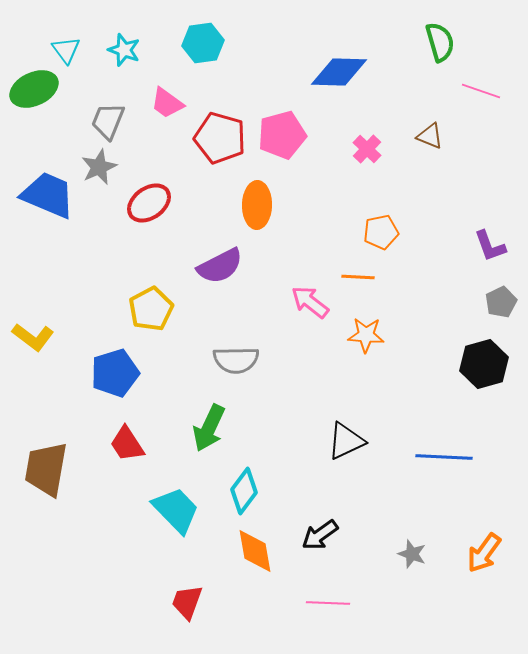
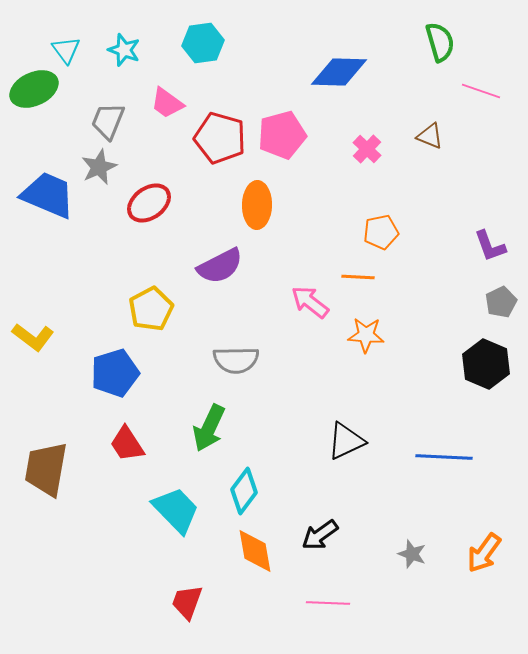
black hexagon at (484, 364): moved 2 px right; rotated 21 degrees counterclockwise
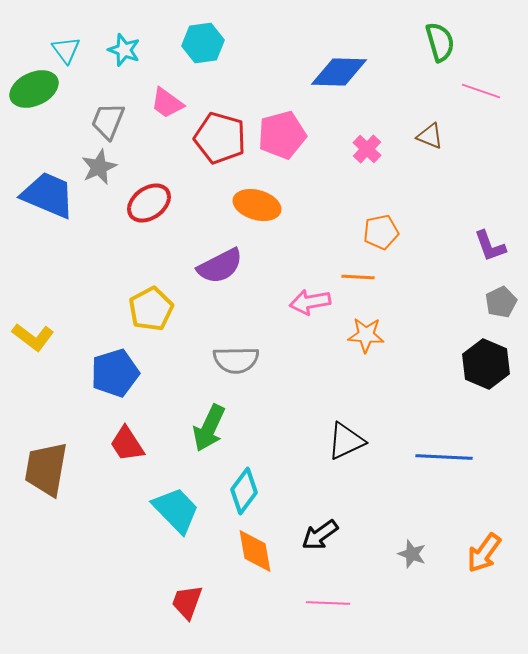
orange ellipse at (257, 205): rotated 75 degrees counterclockwise
pink arrow at (310, 302): rotated 48 degrees counterclockwise
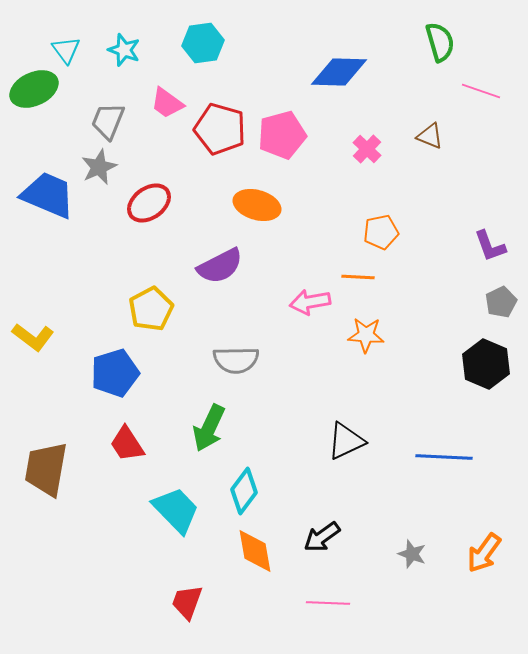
red pentagon at (220, 138): moved 9 px up
black arrow at (320, 535): moved 2 px right, 2 px down
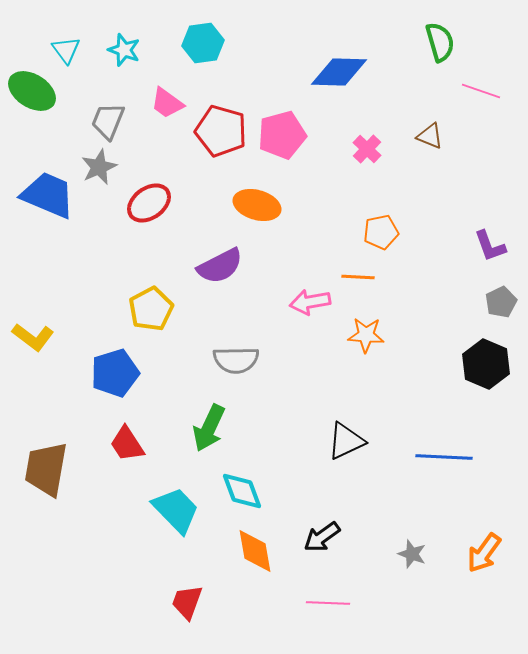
green ellipse at (34, 89): moved 2 px left, 2 px down; rotated 57 degrees clockwise
red pentagon at (220, 129): moved 1 px right, 2 px down
cyan diamond at (244, 491): moved 2 px left; rotated 57 degrees counterclockwise
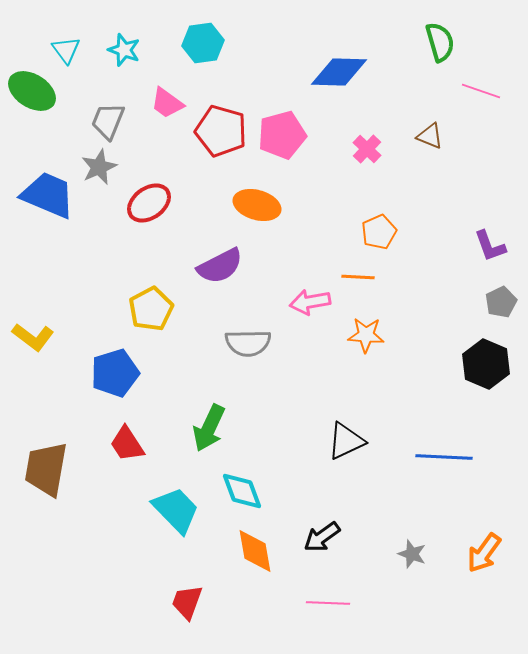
orange pentagon at (381, 232): moved 2 px left; rotated 12 degrees counterclockwise
gray semicircle at (236, 360): moved 12 px right, 17 px up
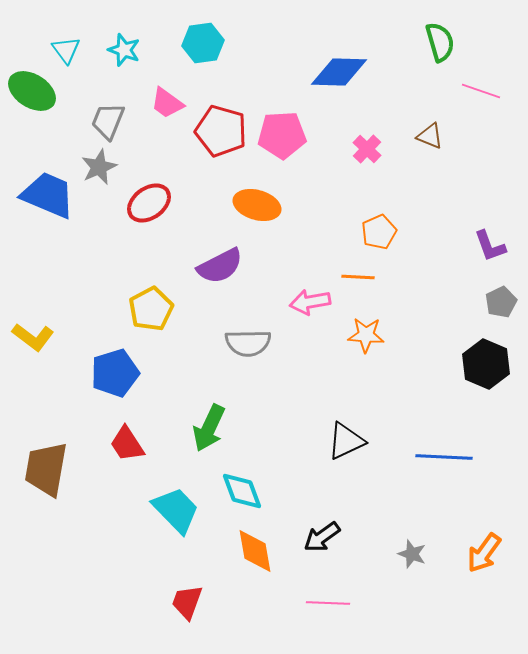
pink pentagon at (282, 135): rotated 12 degrees clockwise
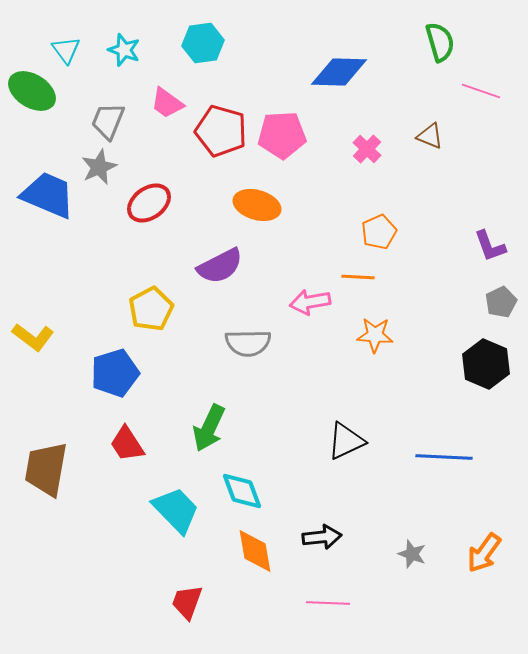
orange star at (366, 335): moved 9 px right
black arrow at (322, 537): rotated 150 degrees counterclockwise
